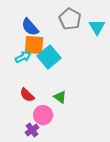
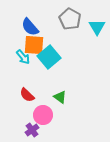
cyan arrow: rotated 77 degrees clockwise
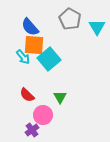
cyan square: moved 2 px down
green triangle: rotated 24 degrees clockwise
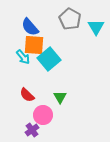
cyan triangle: moved 1 px left
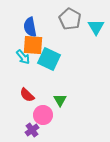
blue semicircle: rotated 30 degrees clockwise
orange square: moved 1 px left
cyan square: rotated 25 degrees counterclockwise
green triangle: moved 3 px down
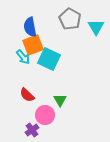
orange square: rotated 25 degrees counterclockwise
pink circle: moved 2 px right
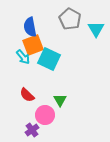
cyan triangle: moved 2 px down
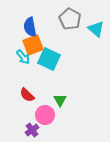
cyan triangle: rotated 18 degrees counterclockwise
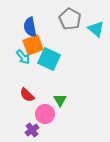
pink circle: moved 1 px up
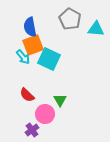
cyan triangle: rotated 36 degrees counterclockwise
